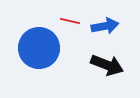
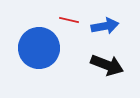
red line: moved 1 px left, 1 px up
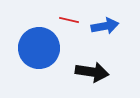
black arrow: moved 15 px left, 7 px down; rotated 12 degrees counterclockwise
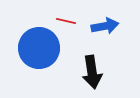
red line: moved 3 px left, 1 px down
black arrow: rotated 72 degrees clockwise
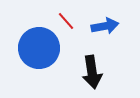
red line: rotated 36 degrees clockwise
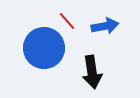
red line: moved 1 px right
blue circle: moved 5 px right
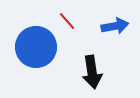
blue arrow: moved 10 px right
blue circle: moved 8 px left, 1 px up
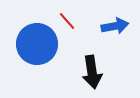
blue circle: moved 1 px right, 3 px up
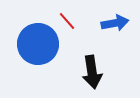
blue arrow: moved 3 px up
blue circle: moved 1 px right
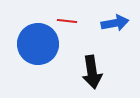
red line: rotated 42 degrees counterclockwise
